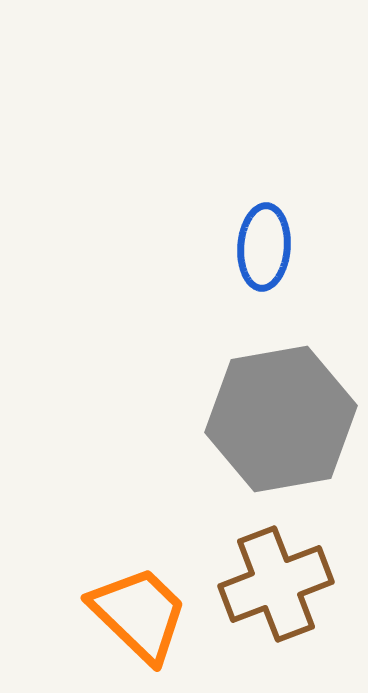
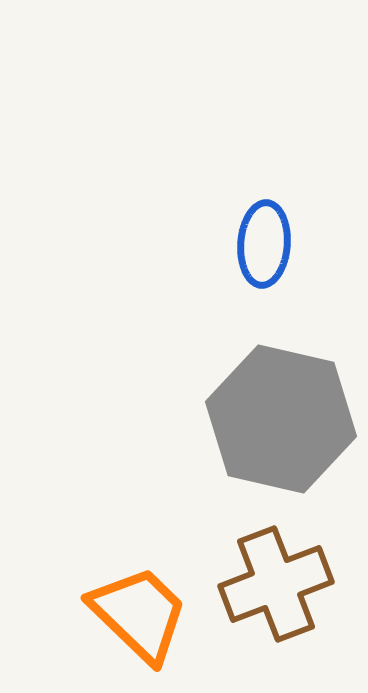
blue ellipse: moved 3 px up
gray hexagon: rotated 23 degrees clockwise
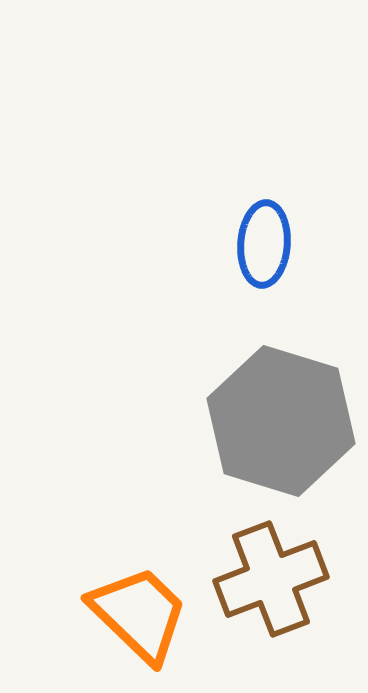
gray hexagon: moved 2 px down; rotated 4 degrees clockwise
brown cross: moved 5 px left, 5 px up
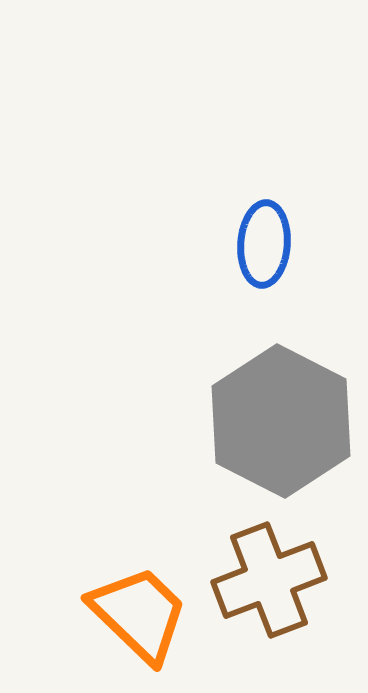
gray hexagon: rotated 10 degrees clockwise
brown cross: moved 2 px left, 1 px down
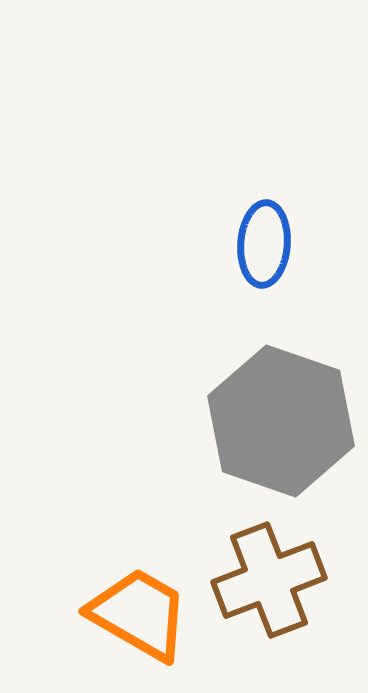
gray hexagon: rotated 8 degrees counterclockwise
orange trapezoid: rotated 14 degrees counterclockwise
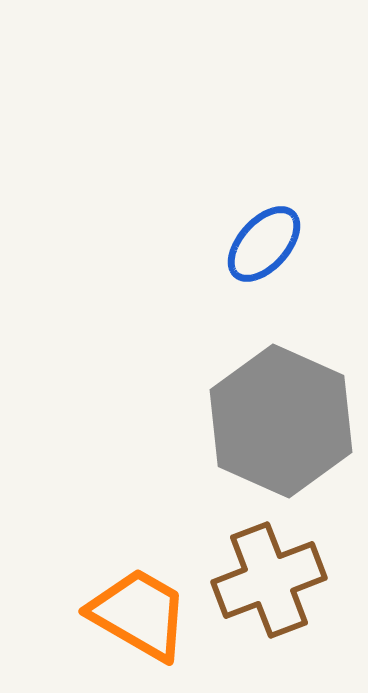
blue ellipse: rotated 38 degrees clockwise
gray hexagon: rotated 5 degrees clockwise
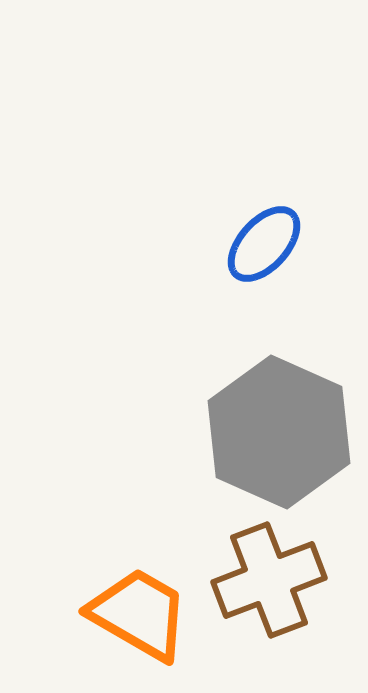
gray hexagon: moved 2 px left, 11 px down
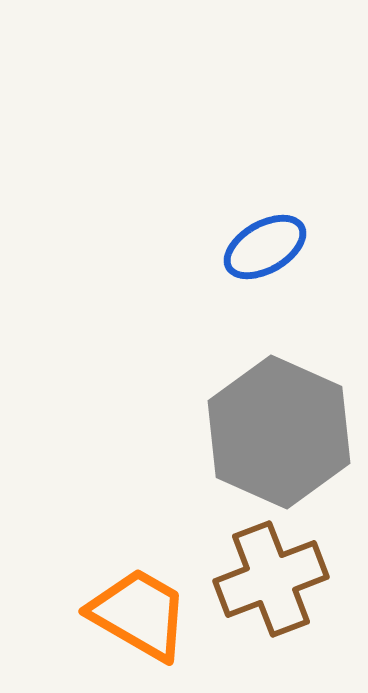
blue ellipse: moved 1 px right, 3 px down; rotated 18 degrees clockwise
brown cross: moved 2 px right, 1 px up
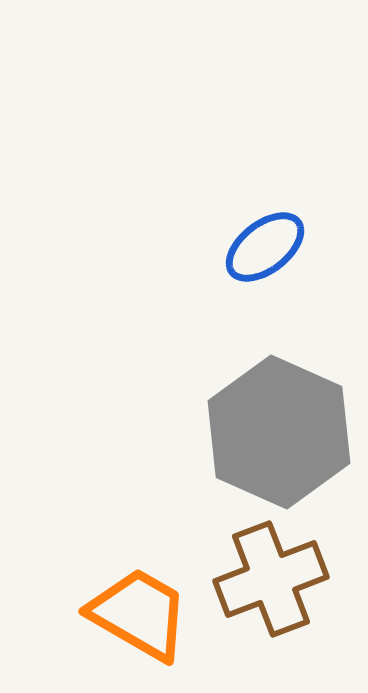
blue ellipse: rotated 8 degrees counterclockwise
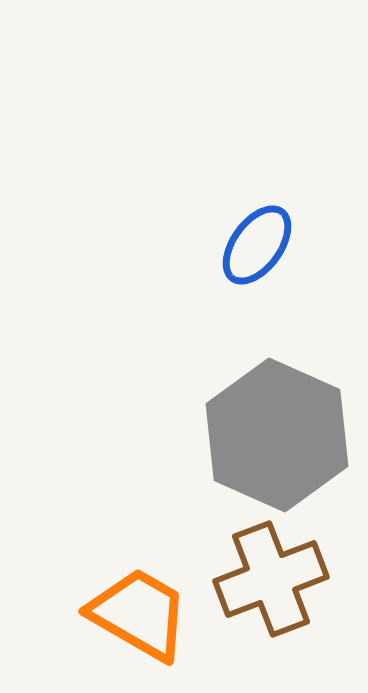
blue ellipse: moved 8 px left, 2 px up; rotated 16 degrees counterclockwise
gray hexagon: moved 2 px left, 3 px down
